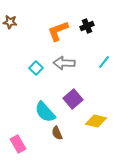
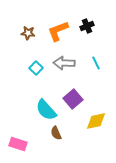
brown star: moved 18 px right, 11 px down
cyan line: moved 8 px left, 1 px down; rotated 64 degrees counterclockwise
cyan semicircle: moved 1 px right, 2 px up
yellow diamond: rotated 25 degrees counterclockwise
brown semicircle: moved 1 px left
pink rectangle: rotated 42 degrees counterclockwise
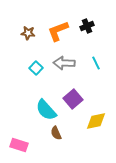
pink rectangle: moved 1 px right, 1 px down
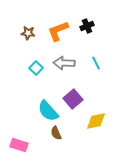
cyan semicircle: moved 2 px right, 1 px down
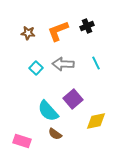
gray arrow: moved 1 px left, 1 px down
brown semicircle: moved 1 px left, 1 px down; rotated 32 degrees counterclockwise
pink rectangle: moved 3 px right, 4 px up
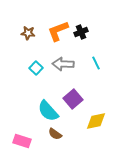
black cross: moved 6 px left, 6 px down
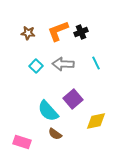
cyan square: moved 2 px up
pink rectangle: moved 1 px down
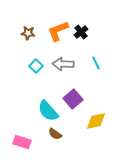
black cross: rotated 16 degrees counterclockwise
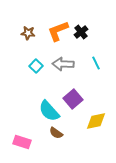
cyan semicircle: moved 1 px right
brown semicircle: moved 1 px right, 1 px up
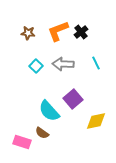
brown semicircle: moved 14 px left
